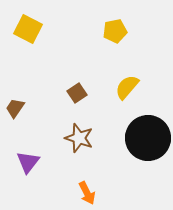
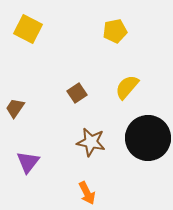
brown star: moved 12 px right, 4 px down; rotated 8 degrees counterclockwise
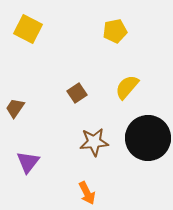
brown star: moved 3 px right; rotated 16 degrees counterclockwise
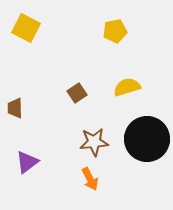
yellow square: moved 2 px left, 1 px up
yellow semicircle: rotated 32 degrees clockwise
brown trapezoid: rotated 35 degrees counterclockwise
black circle: moved 1 px left, 1 px down
purple triangle: moved 1 px left; rotated 15 degrees clockwise
orange arrow: moved 3 px right, 14 px up
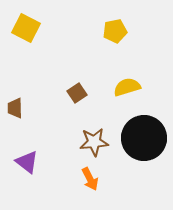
black circle: moved 3 px left, 1 px up
purple triangle: rotated 45 degrees counterclockwise
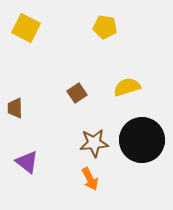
yellow pentagon: moved 10 px left, 4 px up; rotated 20 degrees clockwise
black circle: moved 2 px left, 2 px down
brown star: moved 1 px down
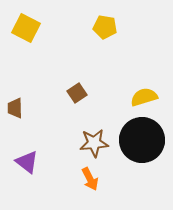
yellow semicircle: moved 17 px right, 10 px down
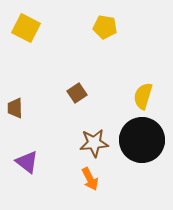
yellow semicircle: moved 1 px left, 1 px up; rotated 56 degrees counterclockwise
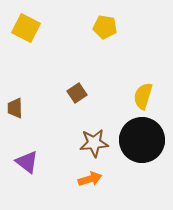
orange arrow: rotated 80 degrees counterclockwise
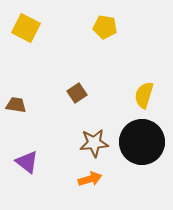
yellow semicircle: moved 1 px right, 1 px up
brown trapezoid: moved 1 px right, 3 px up; rotated 100 degrees clockwise
black circle: moved 2 px down
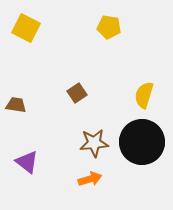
yellow pentagon: moved 4 px right
